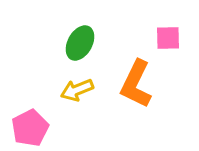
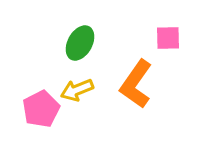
orange L-shape: rotated 9 degrees clockwise
pink pentagon: moved 11 px right, 19 px up
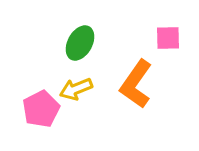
yellow arrow: moved 1 px left, 1 px up
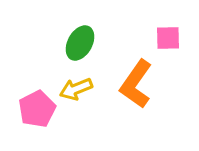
pink pentagon: moved 4 px left
